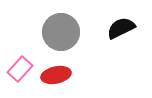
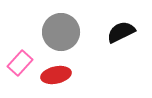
black semicircle: moved 4 px down
pink rectangle: moved 6 px up
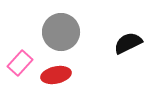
black semicircle: moved 7 px right, 11 px down
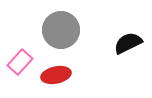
gray circle: moved 2 px up
pink rectangle: moved 1 px up
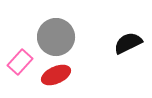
gray circle: moved 5 px left, 7 px down
red ellipse: rotated 12 degrees counterclockwise
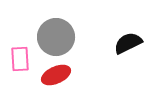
pink rectangle: moved 3 px up; rotated 45 degrees counterclockwise
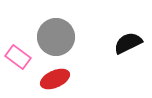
pink rectangle: moved 2 px left, 2 px up; rotated 50 degrees counterclockwise
red ellipse: moved 1 px left, 4 px down
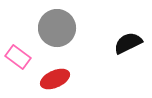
gray circle: moved 1 px right, 9 px up
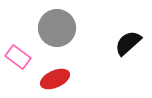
black semicircle: rotated 16 degrees counterclockwise
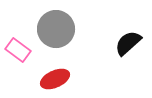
gray circle: moved 1 px left, 1 px down
pink rectangle: moved 7 px up
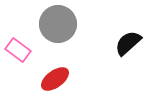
gray circle: moved 2 px right, 5 px up
red ellipse: rotated 12 degrees counterclockwise
